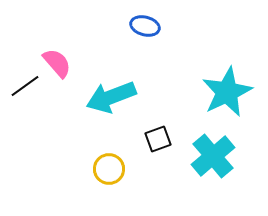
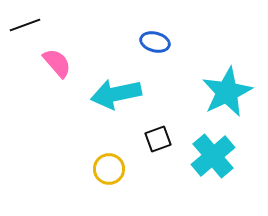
blue ellipse: moved 10 px right, 16 px down
black line: moved 61 px up; rotated 16 degrees clockwise
cyan arrow: moved 5 px right, 3 px up; rotated 9 degrees clockwise
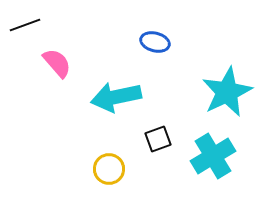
cyan arrow: moved 3 px down
cyan cross: rotated 9 degrees clockwise
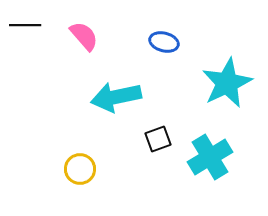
black line: rotated 20 degrees clockwise
blue ellipse: moved 9 px right
pink semicircle: moved 27 px right, 27 px up
cyan star: moved 9 px up
cyan cross: moved 3 px left, 1 px down
yellow circle: moved 29 px left
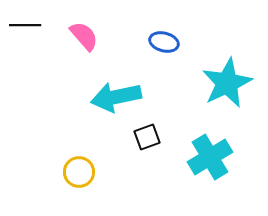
black square: moved 11 px left, 2 px up
yellow circle: moved 1 px left, 3 px down
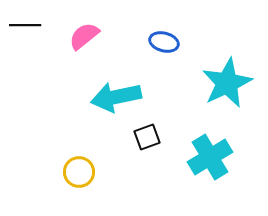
pink semicircle: rotated 88 degrees counterclockwise
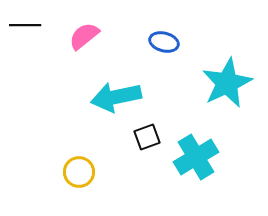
cyan cross: moved 14 px left
